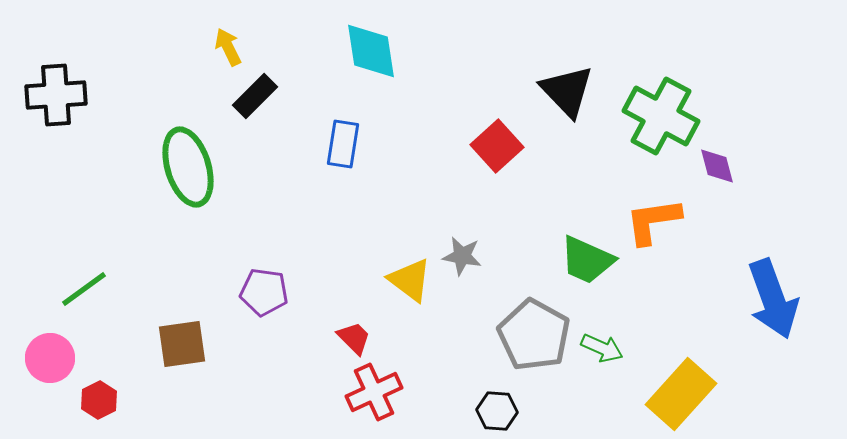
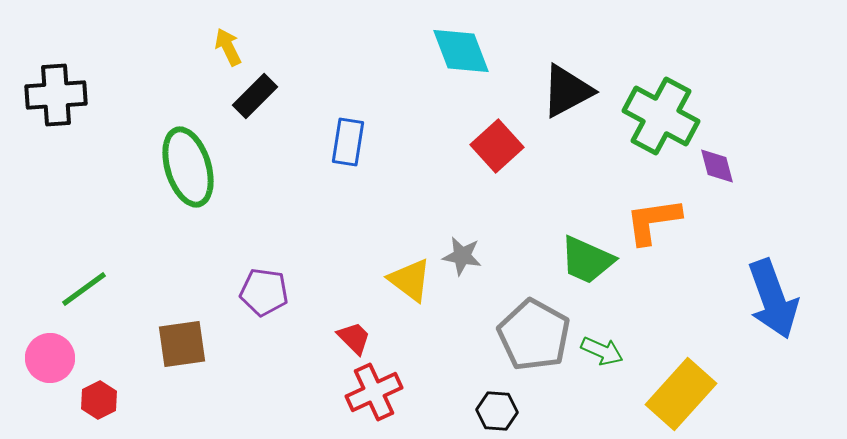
cyan diamond: moved 90 px right; rotated 12 degrees counterclockwise
black triangle: rotated 46 degrees clockwise
blue rectangle: moved 5 px right, 2 px up
green arrow: moved 3 px down
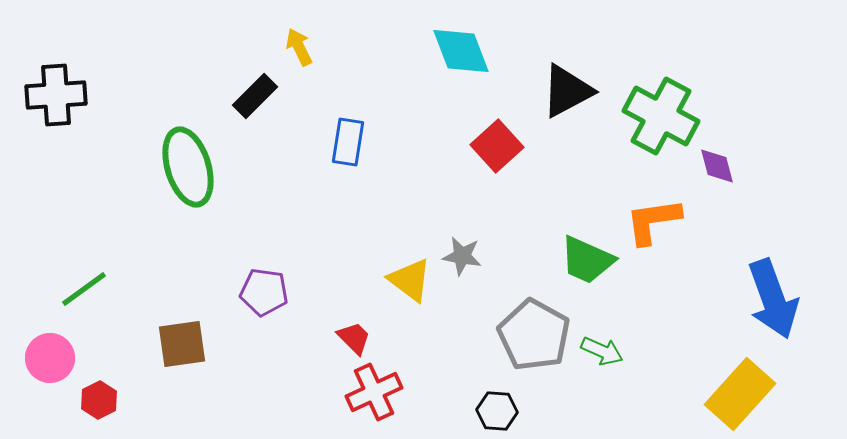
yellow arrow: moved 71 px right
yellow rectangle: moved 59 px right
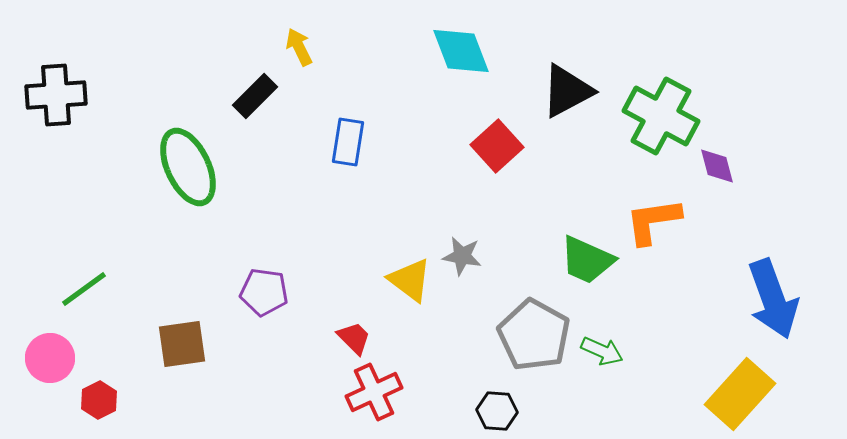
green ellipse: rotated 8 degrees counterclockwise
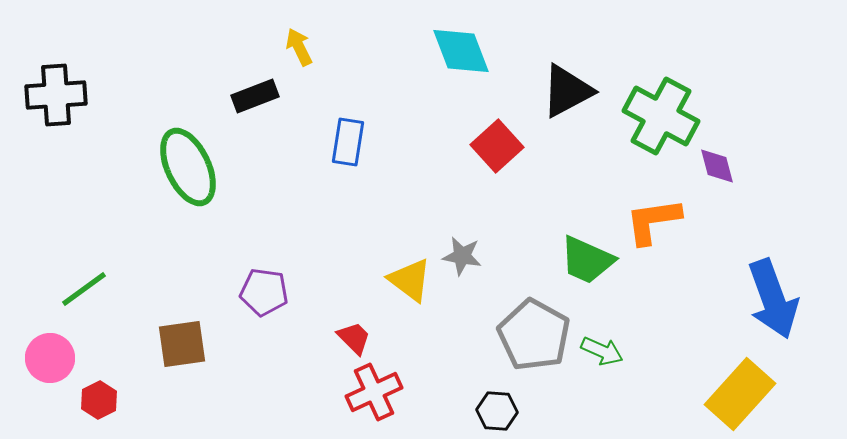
black rectangle: rotated 24 degrees clockwise
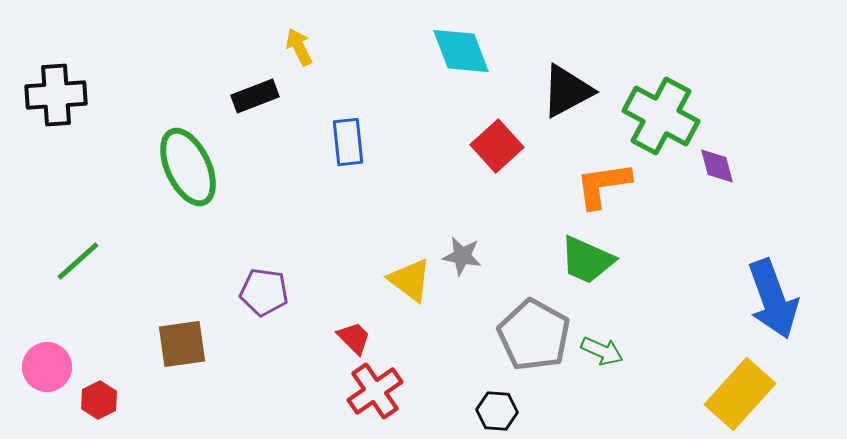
blue rectangle: rotated 15 degrees counterclockwise
orange L-shape: moved 50 px left, 36 px up
green line: moved 6 px left, 28 px up; rotated 6 degrees counterclockwise
pink circle: moved 3 px left, 9 px down
red cross: moved 1 px right, 1 px up; rotated 10 degrees counterclockwise
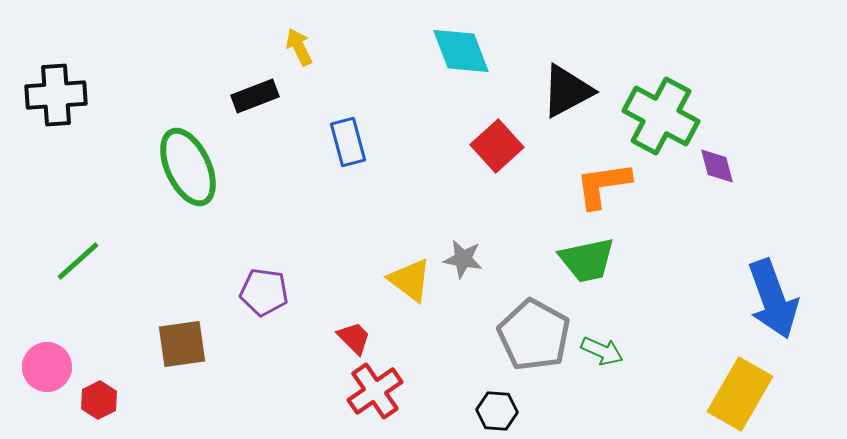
blue rectangle: rotated 9 degrees counterclockwise
gray star: moved 1 px right, 3 px down
green trapezoid: rotated 36 degrees counterclockwise
yellow rectangle: rotated 12 degrees counterclockwise
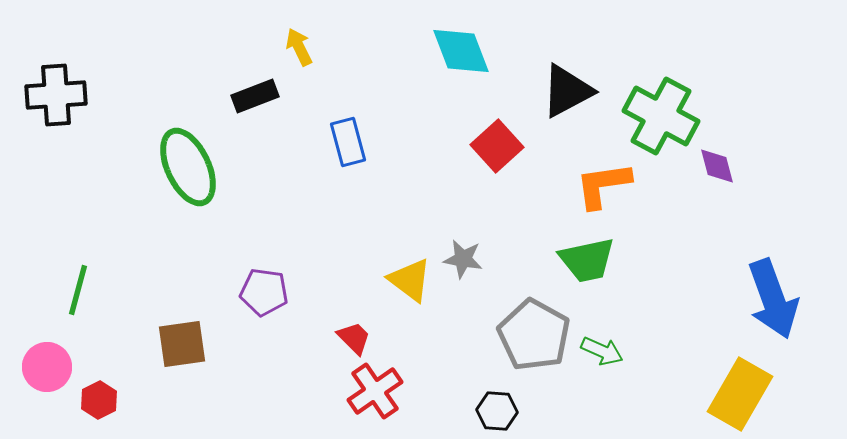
green line: moved 29 px down; rotated 33 degrees counterclockwise
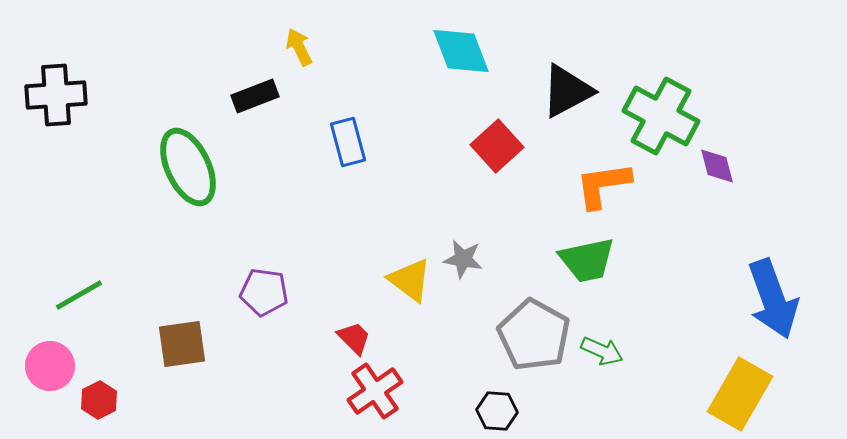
green line: moved 1 px right, 5 px down; rotated 45 degrees clockwise
pink circle: moved 3 px right, 1 px up
